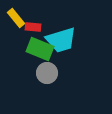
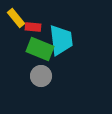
cyan trapezoid: rotated 80 degrees counterclockwise
gray circle: moved 6 px left, 3 px down
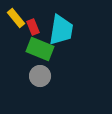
red rectangle: rotated 63 degrees clockwise
cyan trapezoid: moved 10 px up; rotated 16 degrees clockwise
gray circle: moved 1 px left
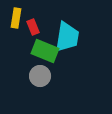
yellow rectangle: rotated 48 degrees clockwise
cyan trapezoid: moved 6 px right, 7 px down
green rectangle: moved 5 px right, 2 px down
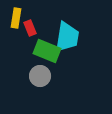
red rectangle: moved 3 px left, 1 px down
green rectangle: moved 2 px right
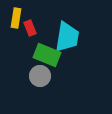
green rectangle: moved 4 px down
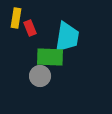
green rectangle: moved 3 px right, 2 px down; rotated 20 degrees counterclockwise
